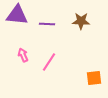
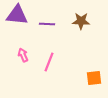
pink line: rotated 12 degrees counterclockwise
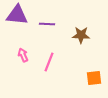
brown star: moved 14 px down
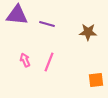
purple line: rotated 14 degrees clockwise
brown star: moved 7 px right, 3 px up
pink arrow: moved 2 px right, 5 px down
orange square: moved 2 px right, 2 px down
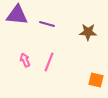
orange square: rotated 21 degrees clockwise
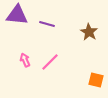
brown star: moved 1 px right; rotated 30 degrees clockwise
pink line: moved 1 px right; rotated 24 degrees clockwise
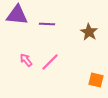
purple line: rotated 14 degrees counterclockwise
pink arrow: moved 1 px right; rotated 16 degrees counterclockwise
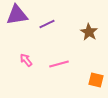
purple triangle: rotated 15 degrees counterclockwise
purple line: rotated 28 degrees counterclockwise
pink line: moved 9 px right, 2 px down; rotated 30 degrees clockwise
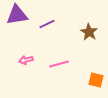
pink arrow: rotated 64 degrees counterclockwise
